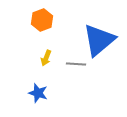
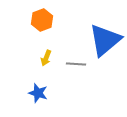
blue triangle: moved 6 px right
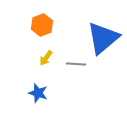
orange hexagon: moved 5 px down
blue triangle: moved 2 px left, 2 px up
yellow arrow: rotated 14 degrees clockwise
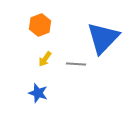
orange hexagon: moved 2 px left
blue triangle: rotated 6 degrees counterclockwise
yellow arrow: moved 1 px left, 1 px down
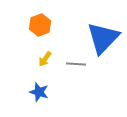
blue star: moved 1 px right, 1 px up
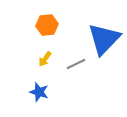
orange hexagon: moved 7 px right; rotated 15 degrees clockwise
blue triangle: moved 1 px right, 1 px down
gray line: rotated 30 degrees counterclockwise
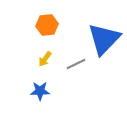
blue star: moved 1 px right, 1 px up; rotated 18 degrees counterclockwise
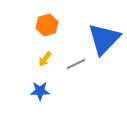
orange hexagon: rotated 10 degrees counterclockwise
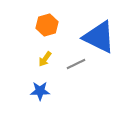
blue triangle: moved 5 px left, 2 px up; rotated 48 degrees counterclockwise
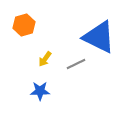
orange hexagon: moved 23 px left
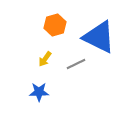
orange hexagon: moved 31 px right
blue star: moved 1 px left, 1 px down
